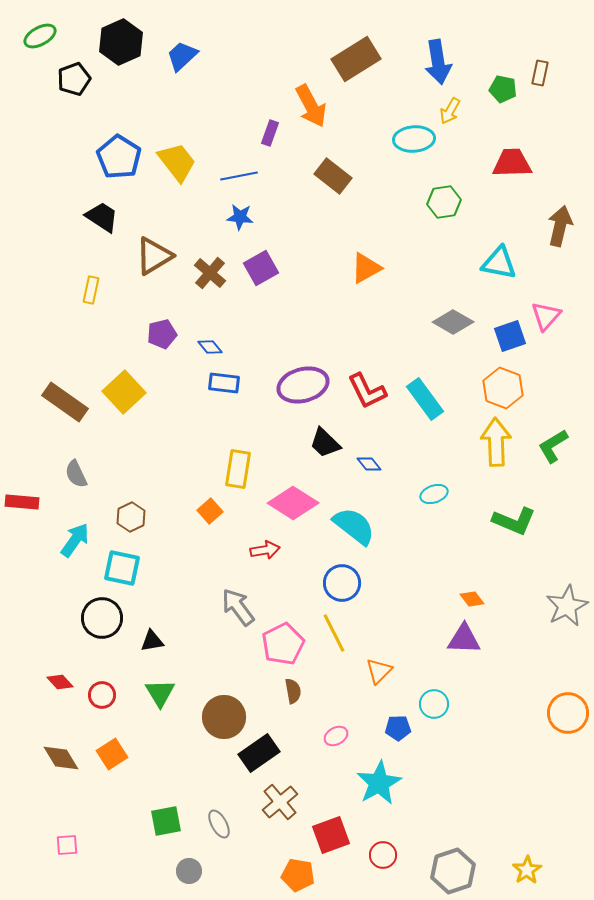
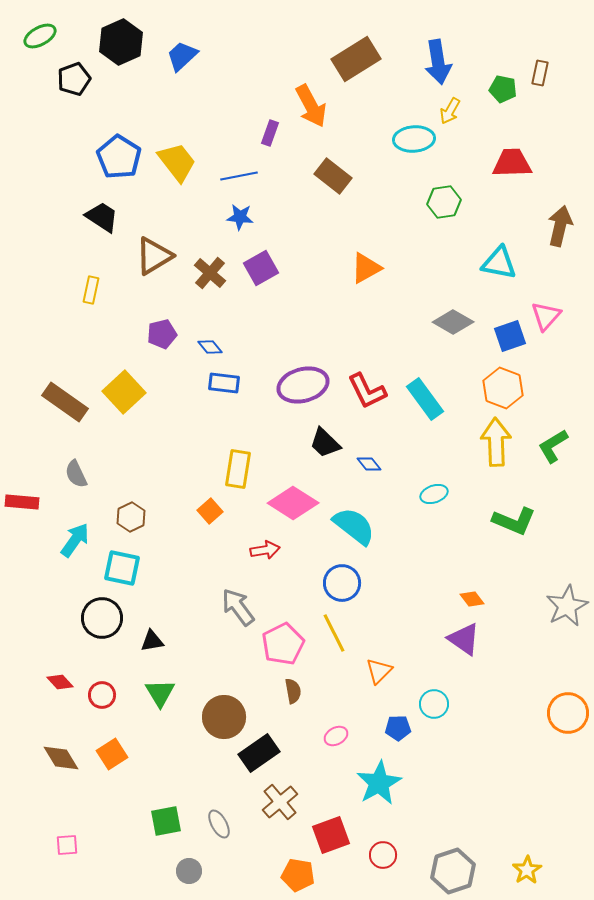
purple triangle at (464, 639): rotated 33 degrees clockwise
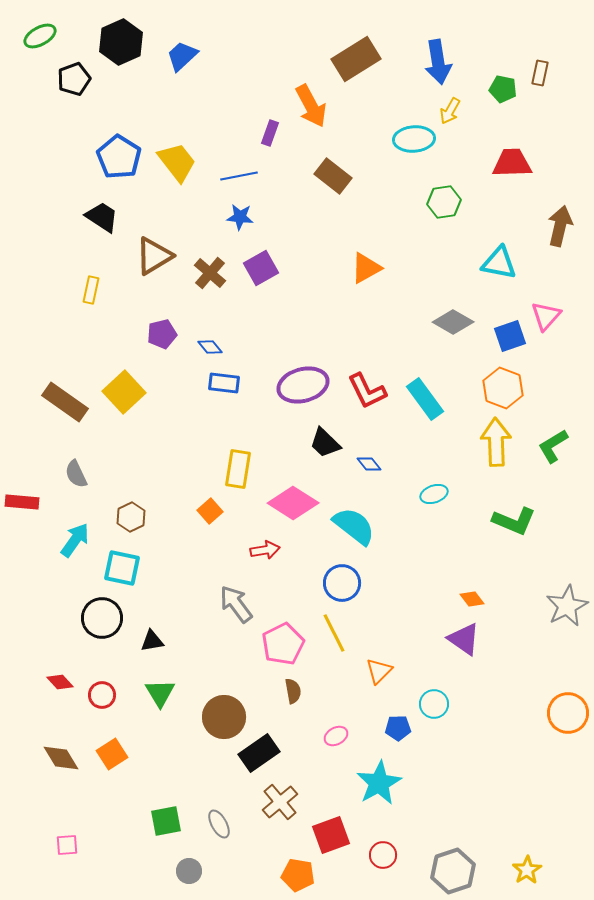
gray arrow at (238, 607): moved 2 px left, 3 px up
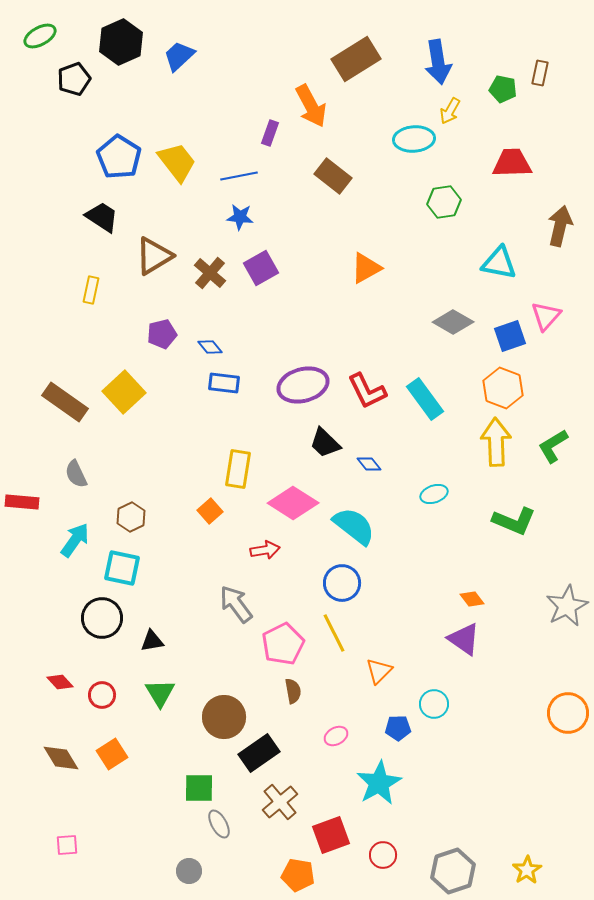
blue trapezoid at (182, 56): moved 3 px left
green square at (166, 821): moved 33 px right, 33 px up; rotated 12 degrees clockwise
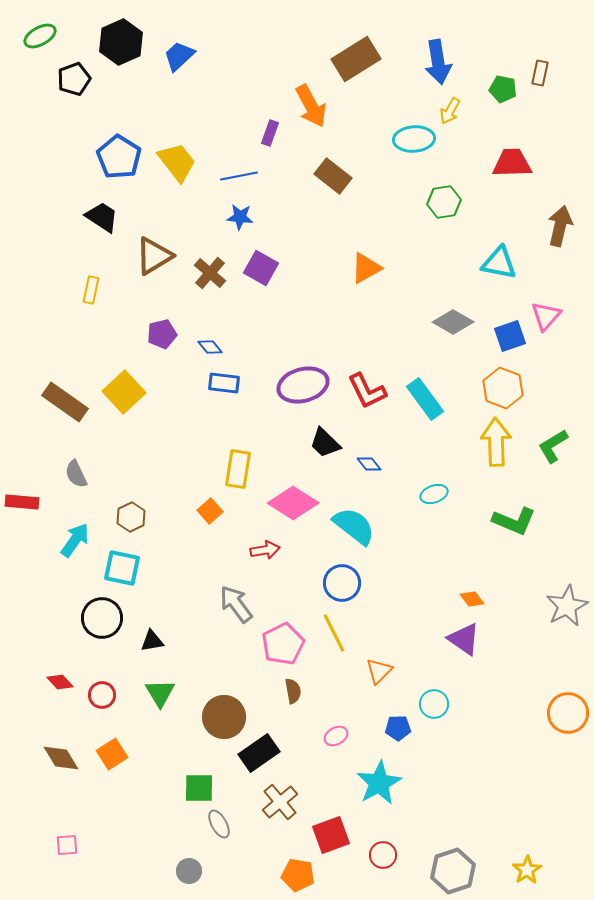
purple square at (261, 268): rotated 32 degrees counterclockwise
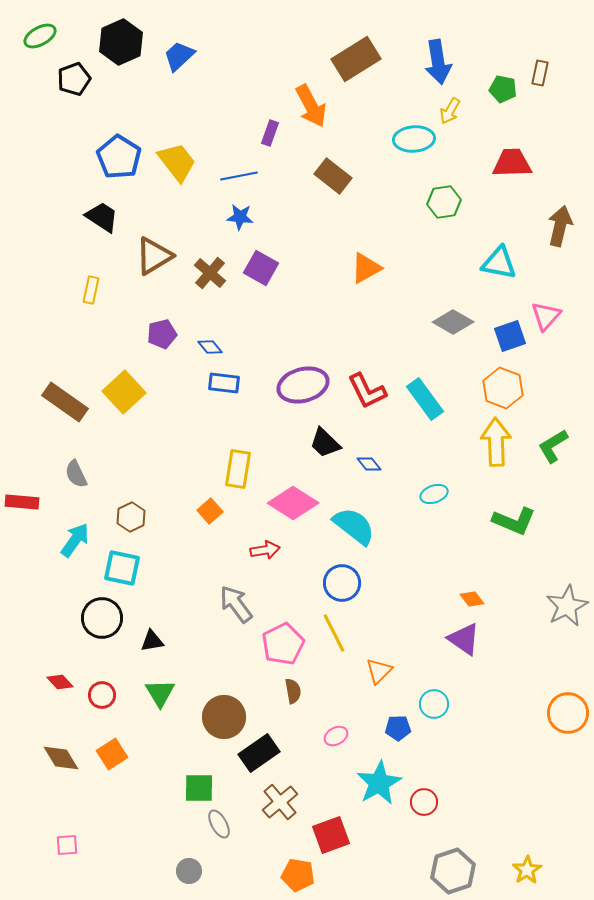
red circle at (383, 855): moved 41 px right, 53 px up
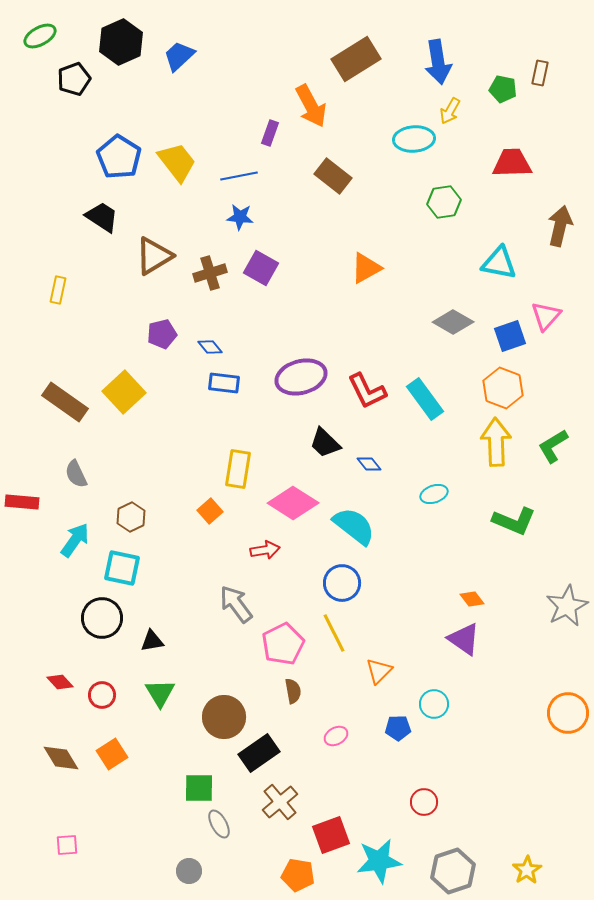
brown cross at (210, 273): rotated 32 degrees clockwise
yellow rectangle at (91, 290): moved 33 px left
purple ellipse at (303, 385): moved 2 px left, 8 px up
cyan star at (379, 783): moved 78 px down; rotated 21 degrees clockwise
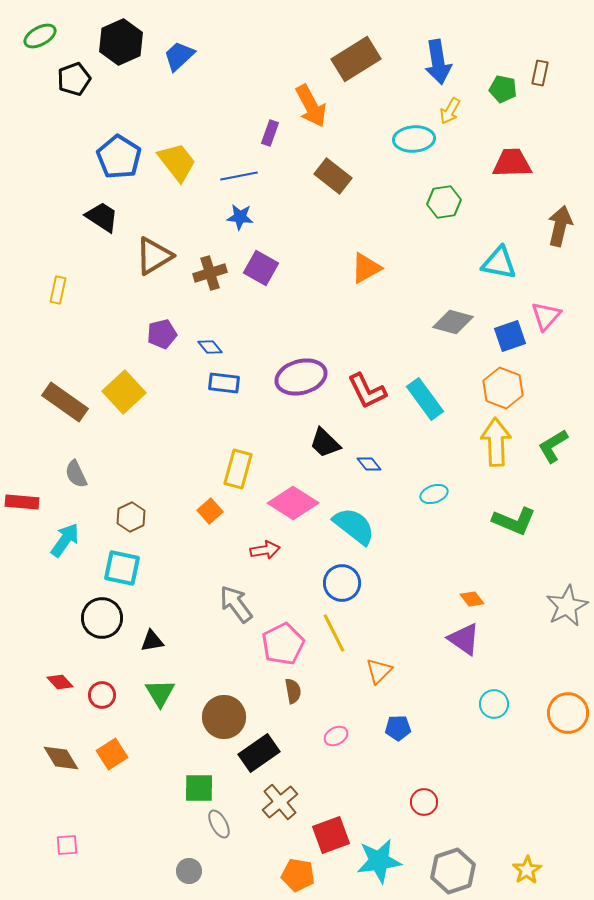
gray diamond at (453, 322): rotated 15 degrees counterclockwise
yellow rectangle at (238, 469): rotated 6 degrees clockwise
cyan arrow at (75, 540): moved 10 px left
cyan circle at (434, 704): moved 60 px right
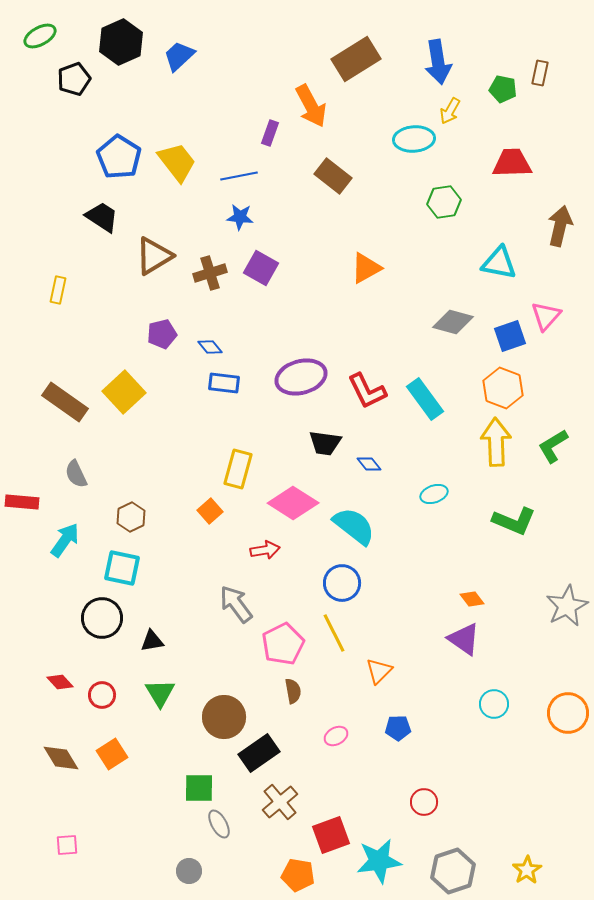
black trapezoid at (325, 443): rotated 36 degrees counterclockwise
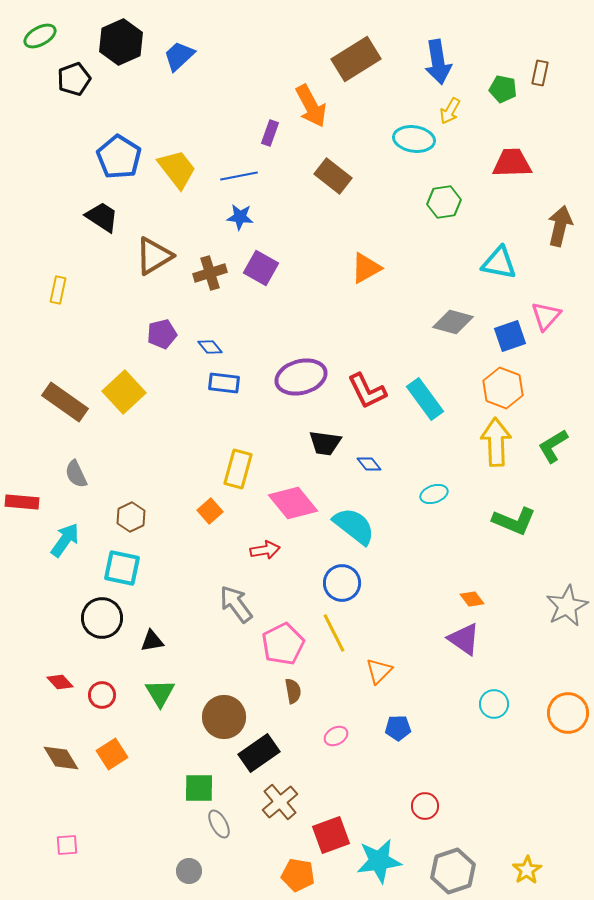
cyan ellipse at (414, 139): rotated 12 degrees clockwise
yellow trapezoid at (177, 162): moved 7 px down
pink diamond at (293, 503): rotated 18 degrees clockwise
red circle at (424, 802): moved 1 px right, 4 px down
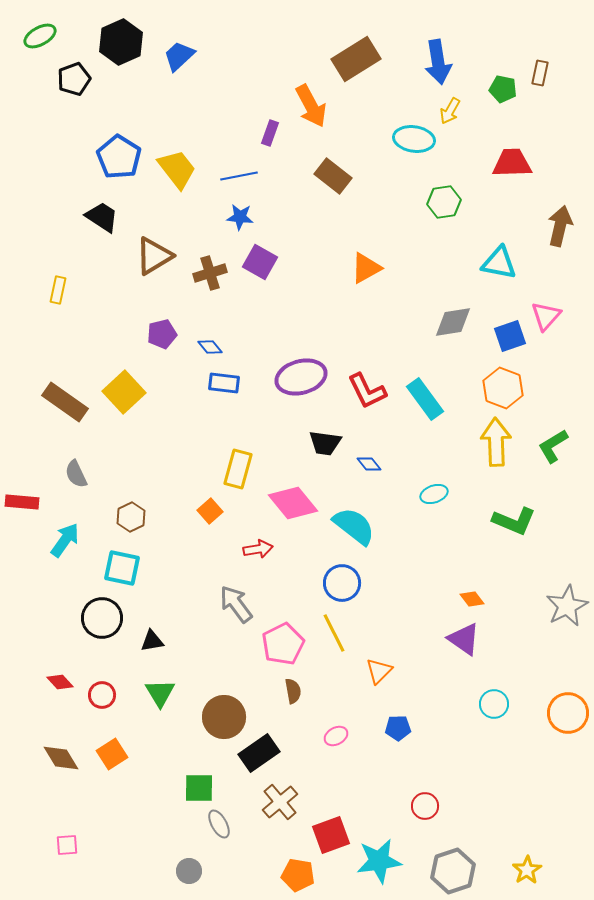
purple square at (261, 268): moved 1 px left, 6 px up
gray diamond at (453, 322): rotated 24 degrees counterclockwise
red arrow at (265, 550): moved 7 px left, 1 px up
